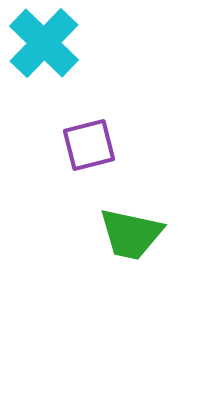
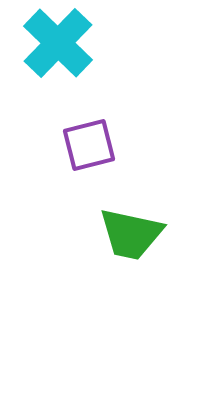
cyan cross: moved 14 px right
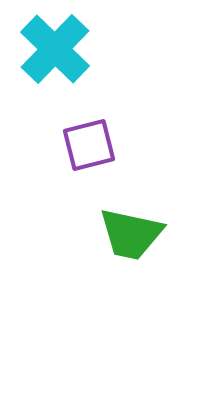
cyan cross: moved 3 px left, 6 px down
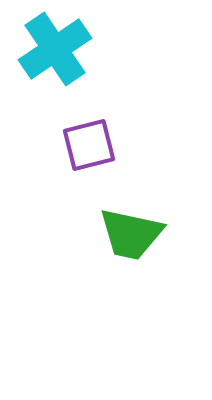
cyan cross: rotated 12 degrees clockwise
